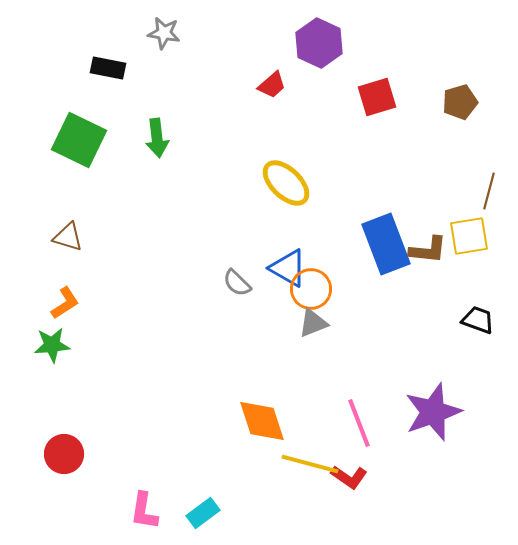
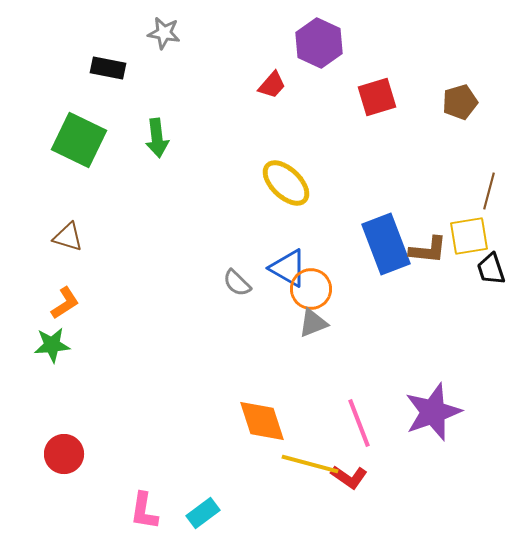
red trapezoid: rotated 8 degrees counterclockwise
black trapezoid: moved 13 px right, 51 px up; rotated 128 degrees counterclockwise
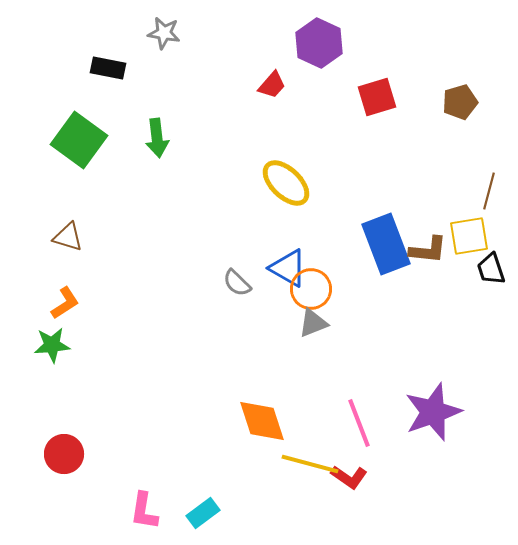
green square: rotated 10 degrees clockwise
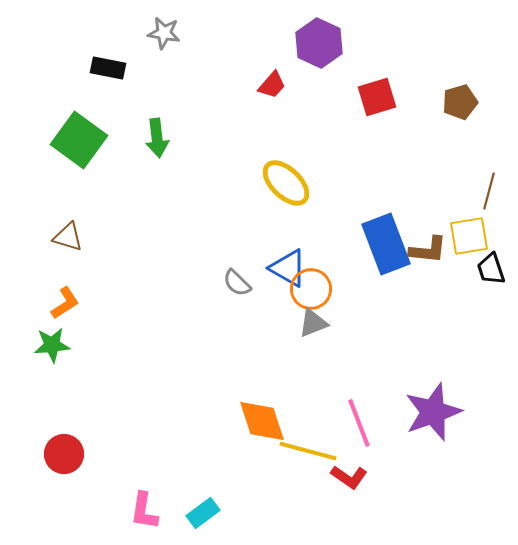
yellow line: moved 2 px left, 13 px up
